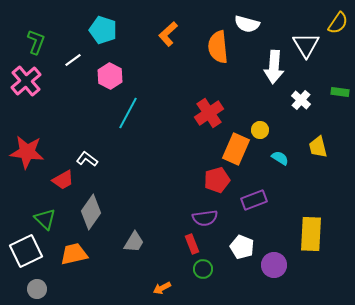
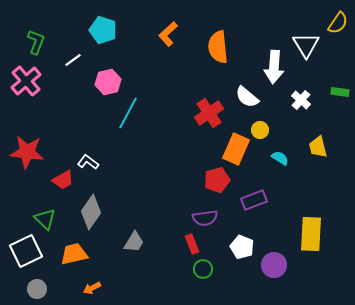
white semicircle: moved 73 px down; rotated 25 degrees clockwise
pink hexagon: moved 2 px left, 6 px down; rotated 20 degrees clockwise
white L-shape: moved 1 px right, 3 px down
orange arrow: moved 70 px left
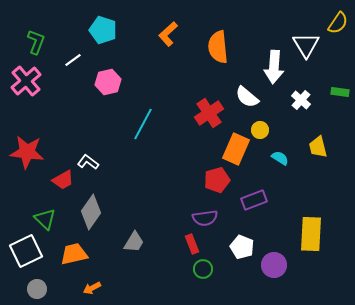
cyan line: moved 15 px right, 11 px down
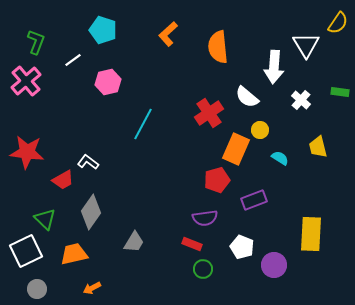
red rectangle: rotated 48 degrees counterclockwise
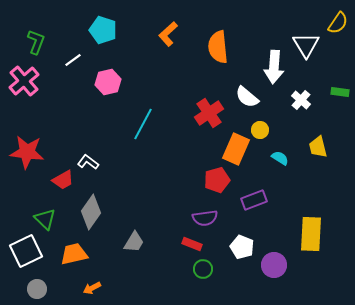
pink cross: moved 2 px left
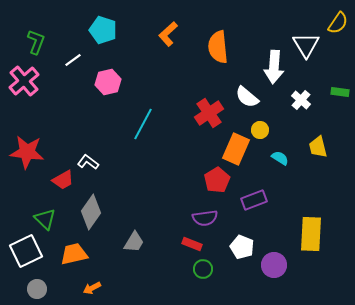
red pentagon: rotated 15 degrees counterclockwise
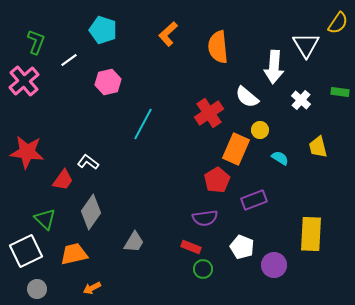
white line: moved 4 px left
red trapezoid: rotated 25 degrees counterclockwise
red rectangle: moved 1 px left, 3 px down
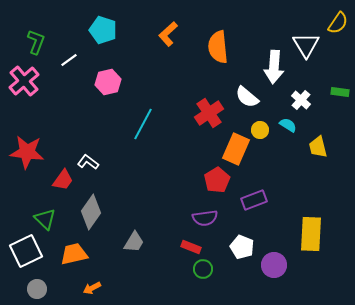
cyan semicircle: moved 8 px right, 33 px up
